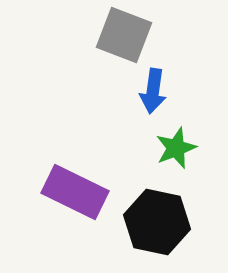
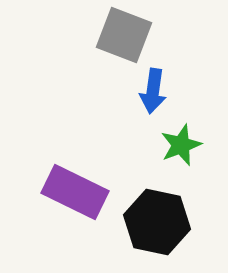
green star: moved 5 px right, 3 px up
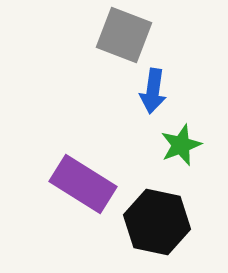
purple rectangle: moved 8 px right, 8 px up; rotated 6 degrees clockwise
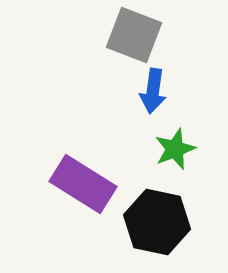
gray square: moved 10 px right
green star: moved 6 px left, 4 px down
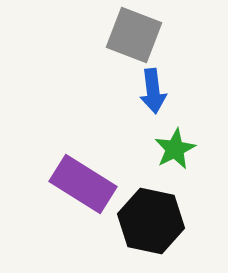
blue arrow: rotated 15 degrees counterclockwise
green star: rotated 6 degrees counterclockwise
black hexagon: moved 6 px left, 1 px up
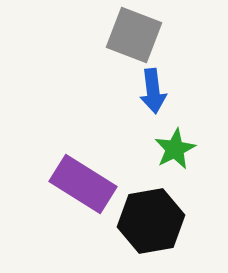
black hexagon: rotated 22 degrees counterclockwise
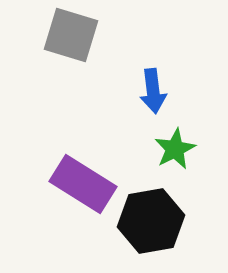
gray square: moved 63 px left; rotated 4 degrees counterclockwise
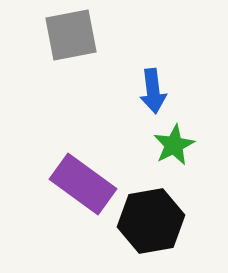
gray square: rotated 28 degrees counterclockwise
green star: moved 1 px left, 4 px up
purple rectangle: rotated 4 degrees clockwise
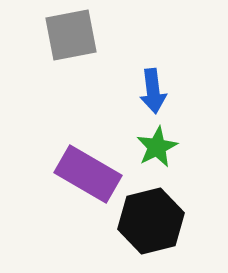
green star: moved 17 px left, 2 px down
purple rectangle: moved 5 px right, 10 px up; rotated 6 degrees counterclockwise
black hexagon: rotated 4 degrees counterclockwise
